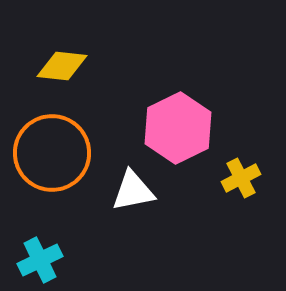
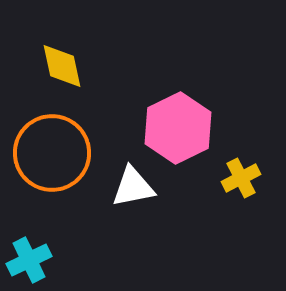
yellow diamond: rotated 72 degrees clockwise
white triangle: moved 4 px up
cyan cross: moved 11 px left
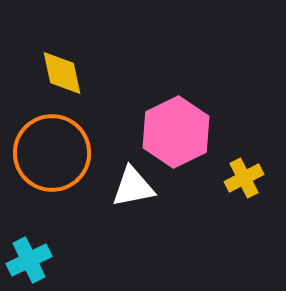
yellow diamond: moved 7 px down
pink hexagon: moved 2 px left, 4 px down
yellow cross: moved 3 px right
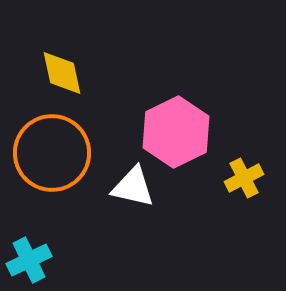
white triangle: rotated 24 degrees clockwise
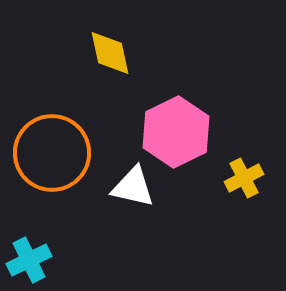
yellow diamond: moved 48 px right, 20 px up
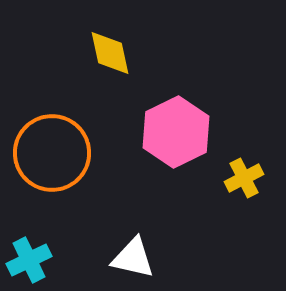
white triangle: moved 71 px down
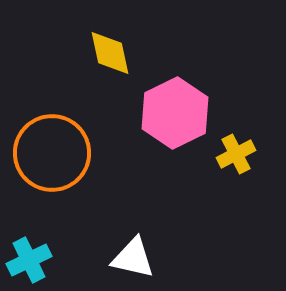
pink hexagon: moved 1 px left, 19 px up
yellow cross: moved 8 px left, 24 px up
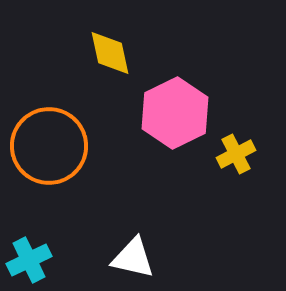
orange circle: moved 3 px left, 7 px up
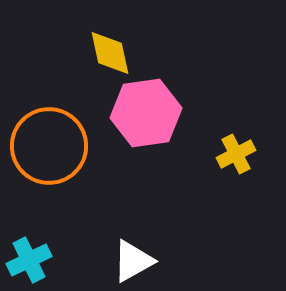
pink hexagon: moved 29 px left; rotated 18 degrees clockwise
white triangle: moved 3 px down; rotated 42 degrees counterclockwise
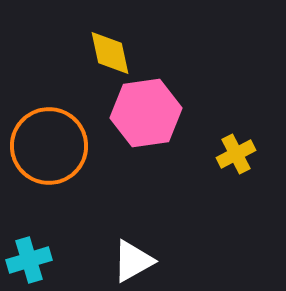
cyan cross: rotated 9 degrees clockwise
